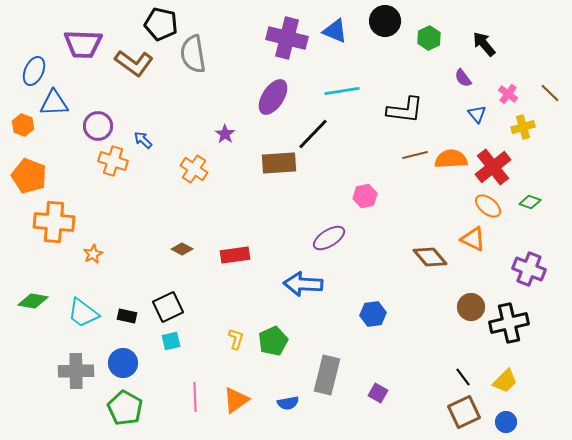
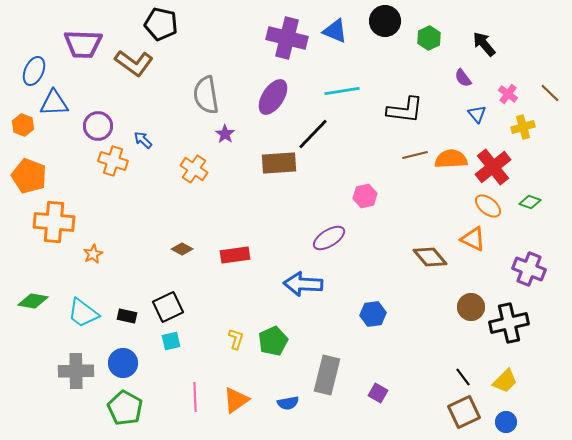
gray semicircle at (193, 54): moved 13 px right, 41 px down
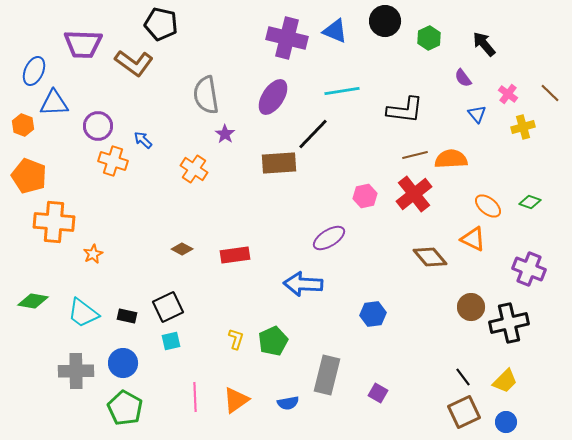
red cross at (493, 167): moved 79 px left, 27 px down
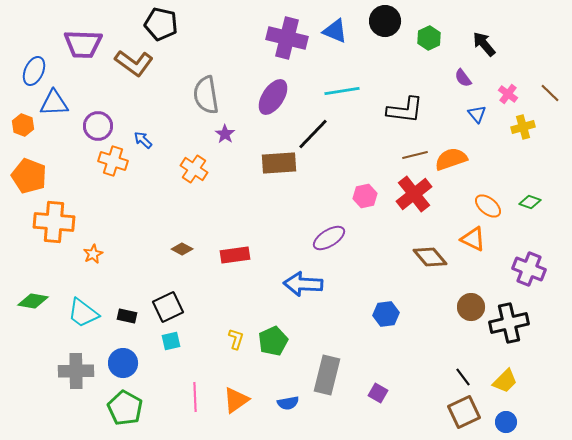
orange semicircle at (451, 159): rotated 16 degrees counterclockwise
blue hexagon at (373, 314): moved 13 px right
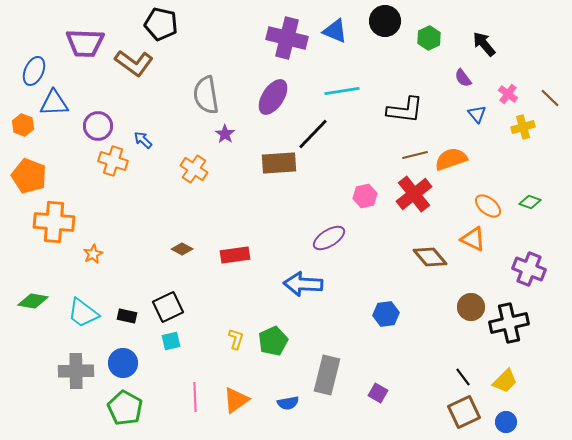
purple trapezoid at (83, 44): moved 2 px right, 1 px up
brown line at (550, 93): moved 5 px down
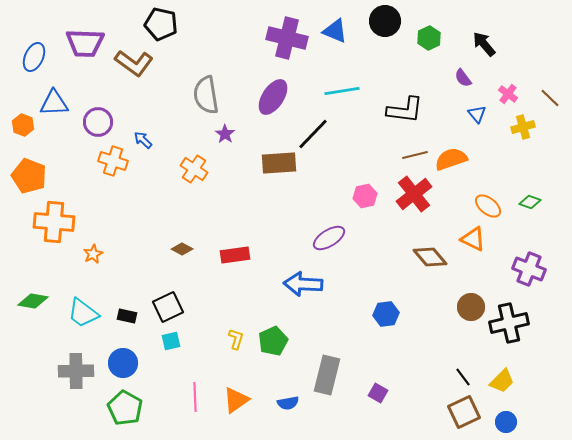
blue ellipse at (34, 71): moved 14 px up
purple circle at (98, 126): moved 4 px up
yellow trapezoid at (505, 381): moved 3 px left
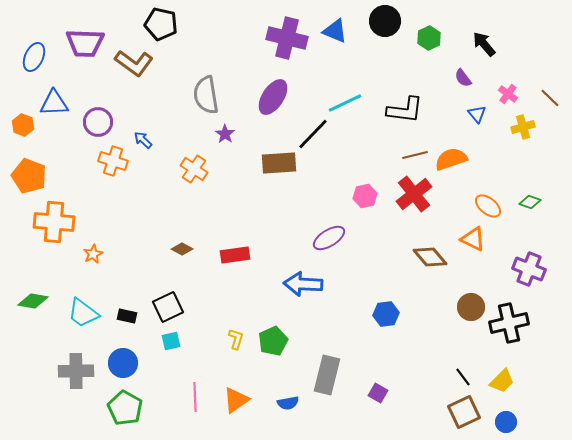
cyan line at (342, 91): moved 3 px right, 12 px down; rotated 16 degrees counterclockwise
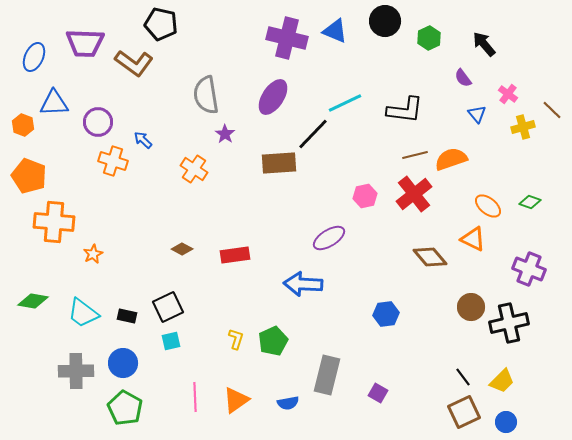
brown line at (550, 98): moved 2 px right, 12 px down
